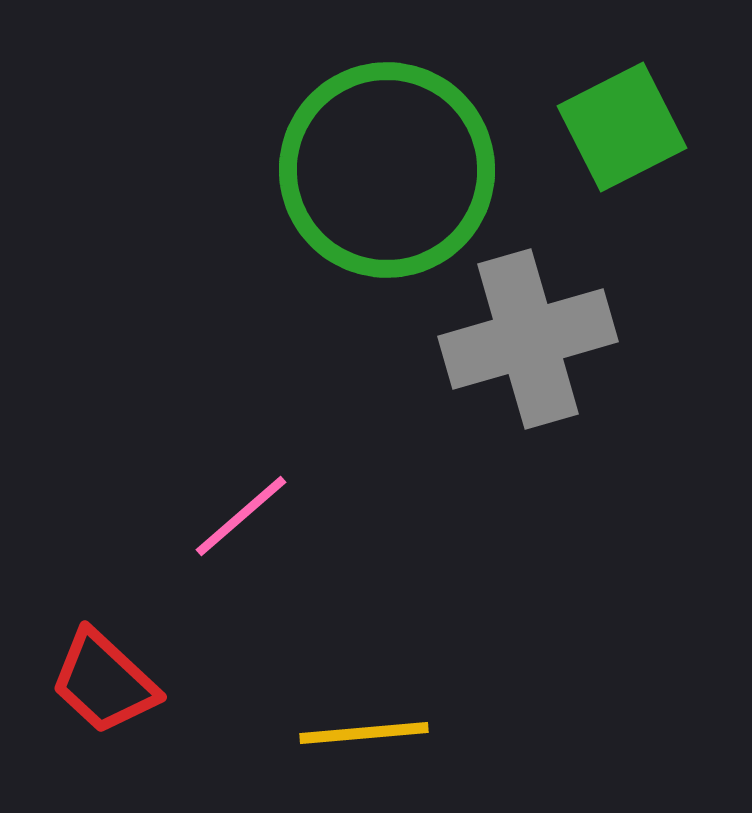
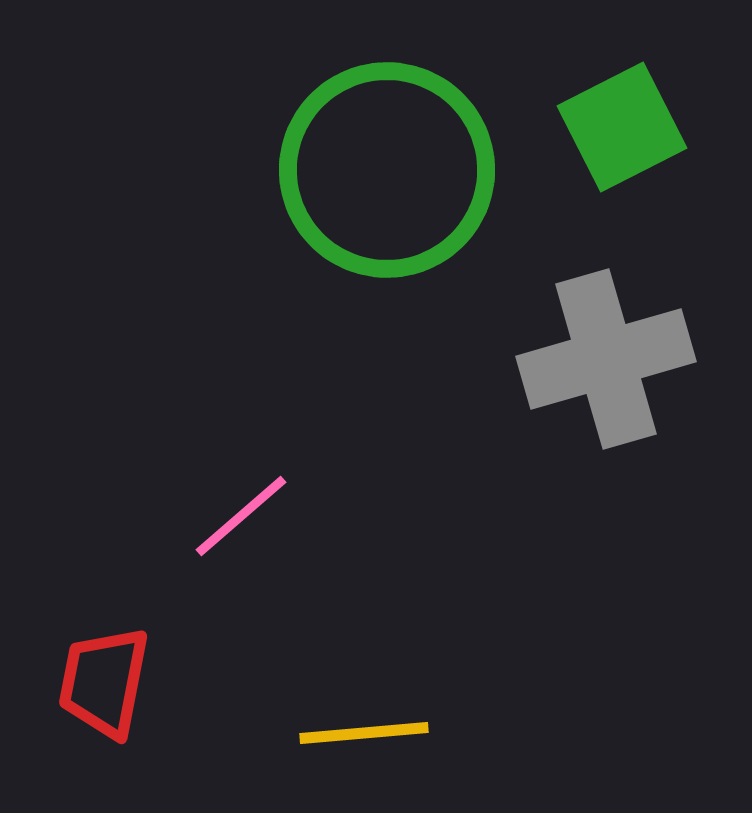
gray cross: moved 78 px right, 20 px down
red trapezoid: rotated 58 degrees clockwise
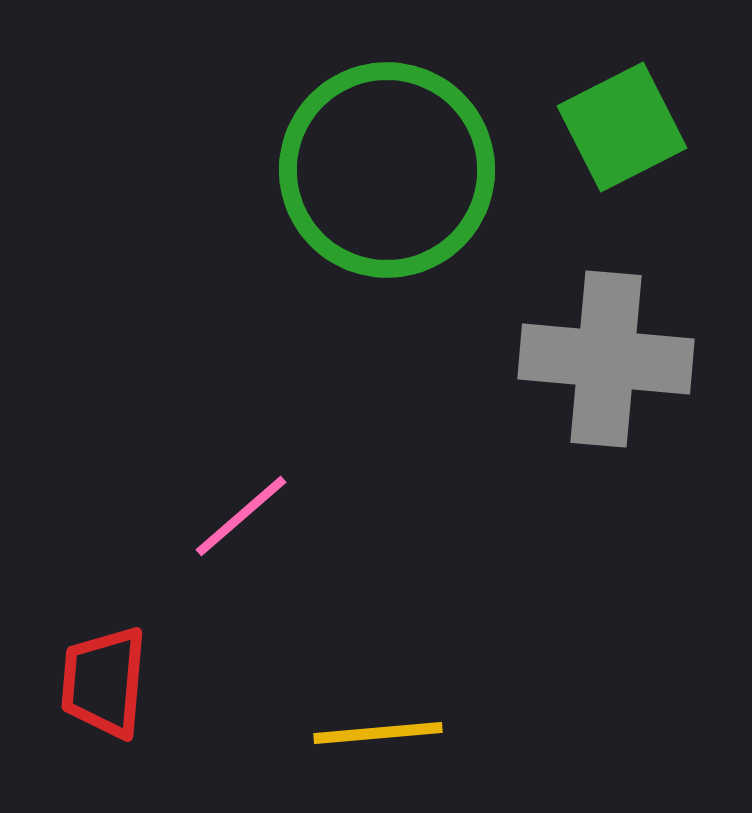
gray cross: rotated 21 degrees clockwise
red trapezoid: rotated 6 degrees counterclockwise
yellow line: moved 14 px right
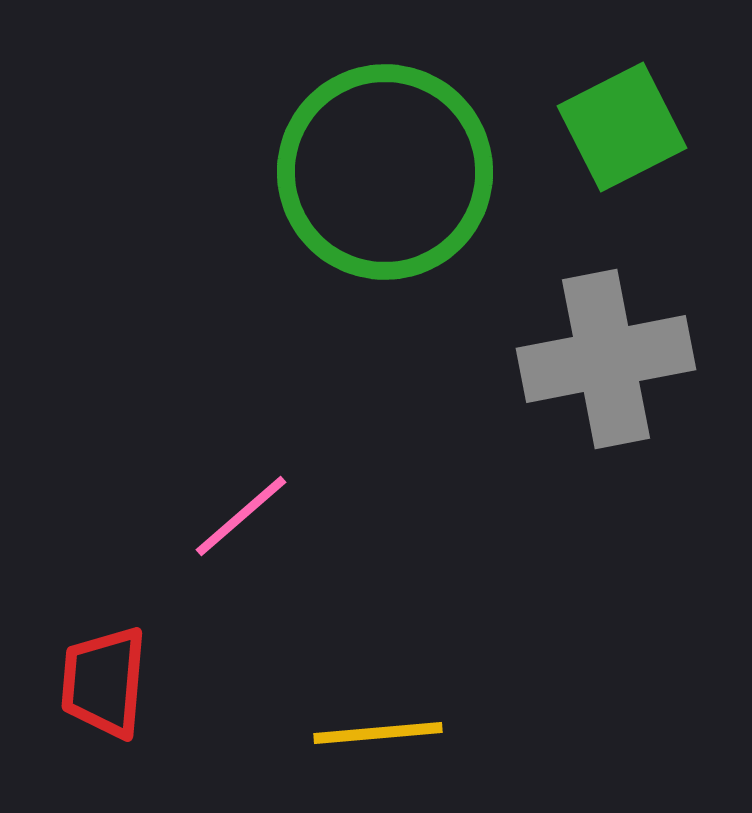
green circle: moved 2 px left, 2 px down
gray cross: rotated 16 degrees counterclockwise
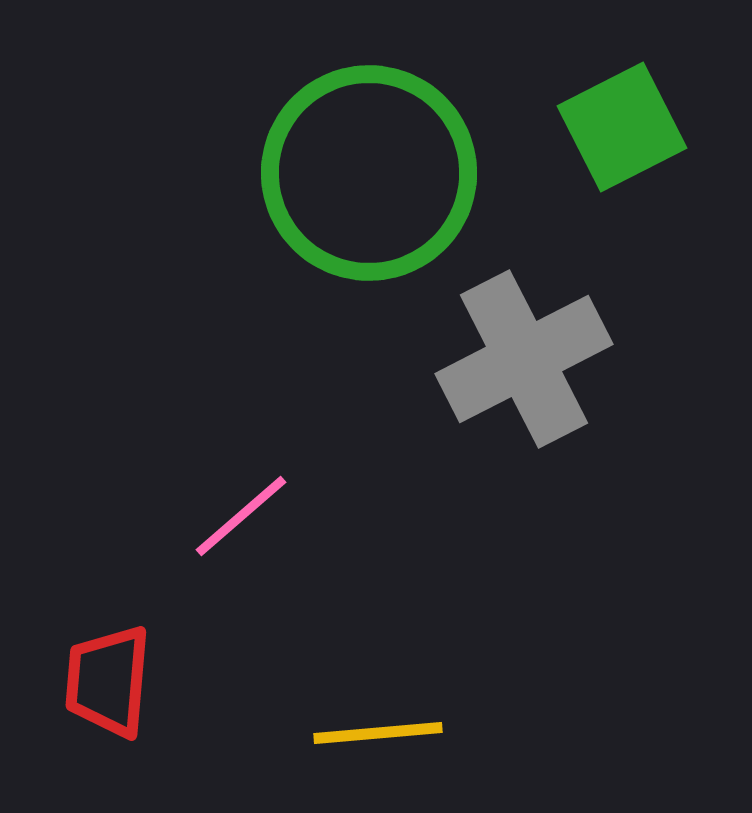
green circle: moved 16 px left, 1 px down
gray cross: moved 82 px left; rotated 16 degrees counterclockwise
red trapezoid: moved 4 px right, 1 px up
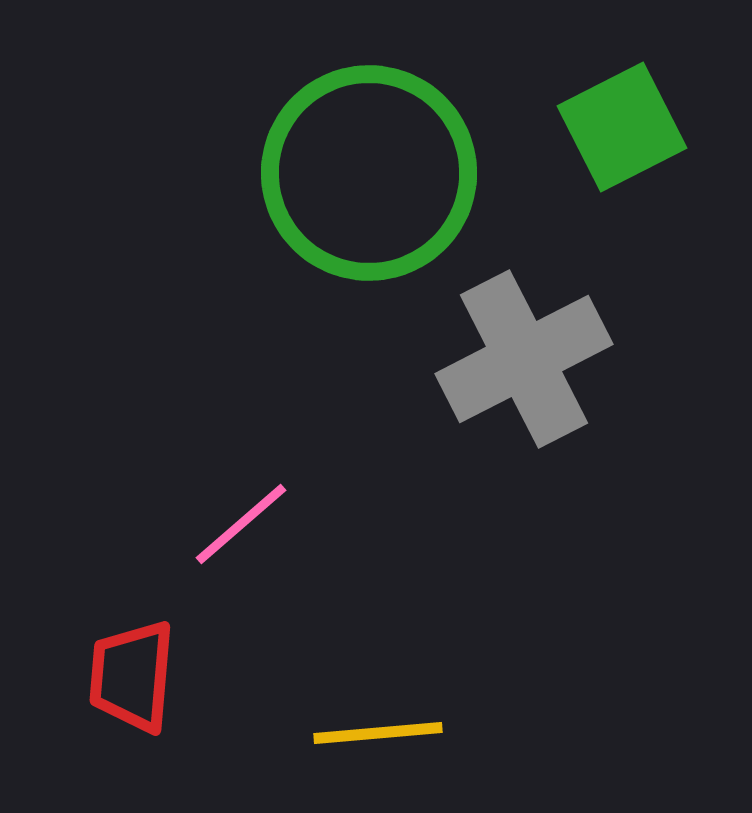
pink line: moved 8 px down
red trapezoid: moved 24 px right, 5 px up
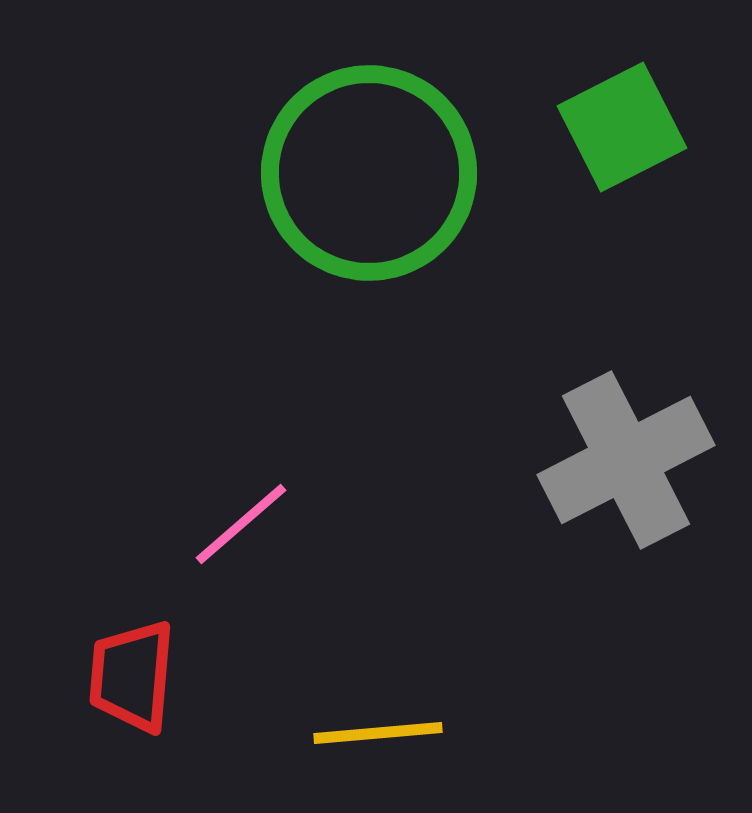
gray cross: moved 102 px right, 101 px down
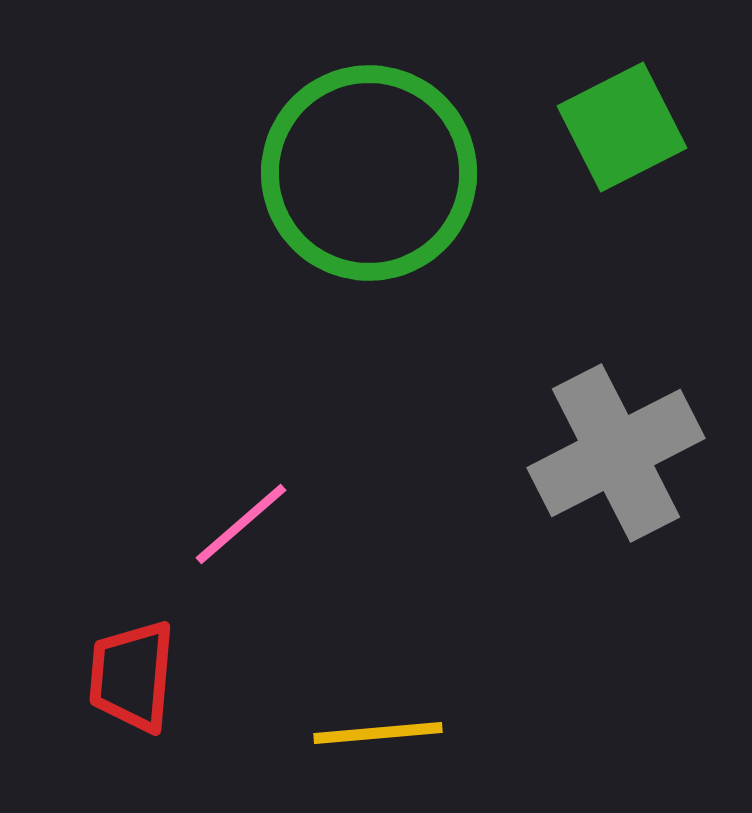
gray cross: moved 10 px left, 7 px up
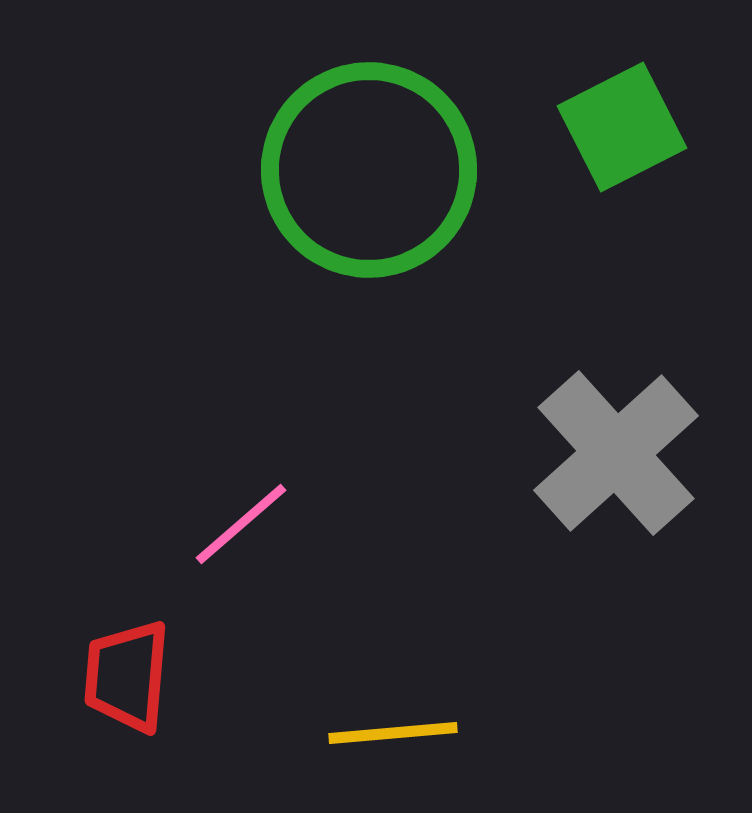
green circle: moved 3 px up
gray cross: rotated 15 degrees counterclockwise
red trapezoid: moved 5 px left
yellow line: moved 15 px right
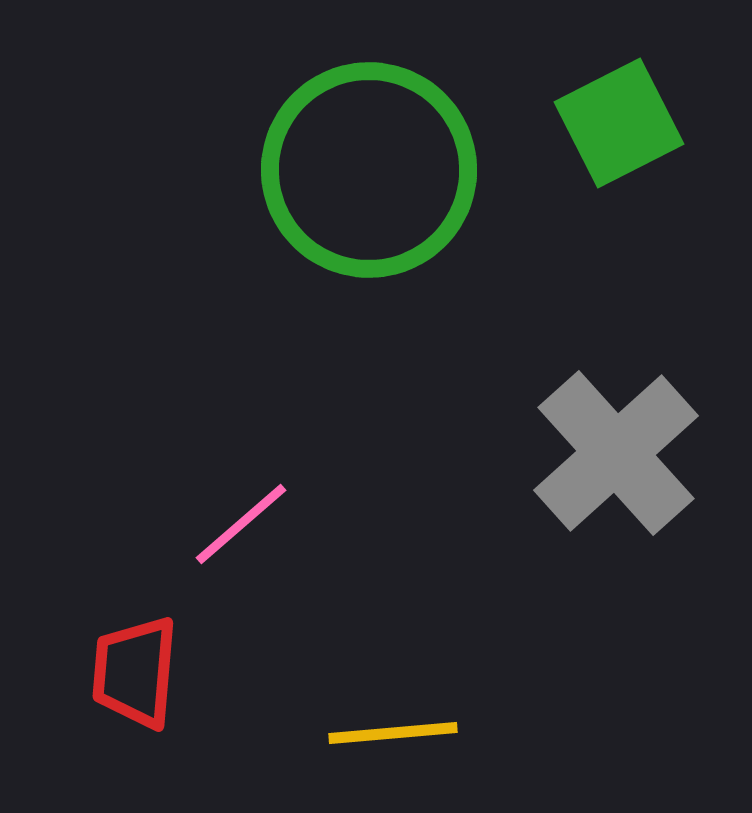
green square: moved 3 px left, 4 px up
red trapezoid: moved 8 px right, 4 px up
